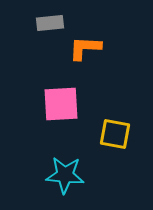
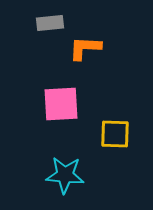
yellow square: rotated 8 degrees counterclockwise
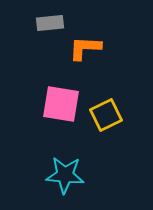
pink square: rotated 12 degrees clockwise
yellow square: moved 9 px left, 19 px up; rotated 28 degrees counterclockwise
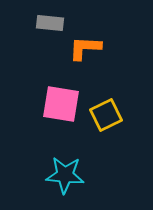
gray rectangle: rotated 12 degrees clockwise
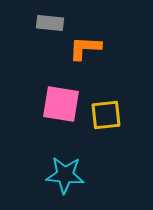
yellow square: rotated 20 degrees clockwise
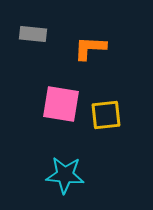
gray rectangle: moved 17 px left, 11 px down
orange L-shape: moved 5 px right
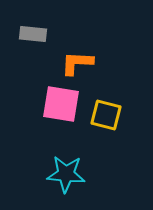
orange L-shape: moved 13 px left, 15 px down
yellow square: rotated 20 degrees clockwise
cyan star: moved 1 px right, 1 px up
